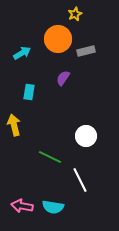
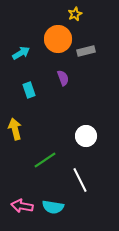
cyan arrow: moved 1 px left
purple semicircle: rotated 126 degrees clockwise
cyan rectangle: moved 2 px up; rotated 28 degrees counterclockwise
yellow arrow: moved 1 px right, 4 px down
green line: moved 5 px left, 3 px down; rotated 60 degrees counterclockwise
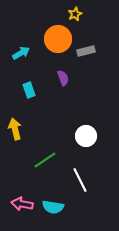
pink arrow: moved 2 px up
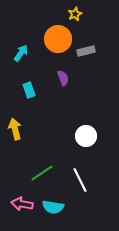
cyan arrow: rotated 24 degrees counterclockwise
green line: moved 3 px left, 13 px down
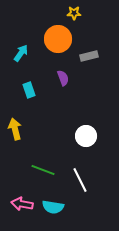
yellow star: moved 1 px left, 1 px up; rotated 24 degrees clockwise
gray rectangle: moved 3 px right, 5 px down
green line: moved 1 px right, 3 px up; rotated 55 degrees clockwise
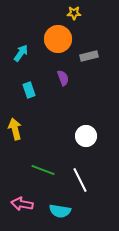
cyan semicircle: moved 7 px right, 4 px down
